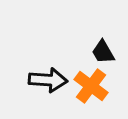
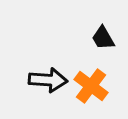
black trapezoid: moved 14 px up
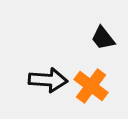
black trapezoid: rotated 8 degrees counterclockwise
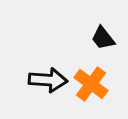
orange cross: moved 2 px up
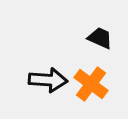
black trapezoid: moved 3 px left; rotated 152 degrees clockwise
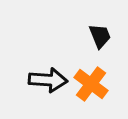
black trapezoid: moved 2 px up; rotated 44 degrees clockwise
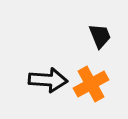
orange cross: rotated 24 degrees clockwise
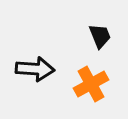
black arrow: moved 13 px left, 11 px up
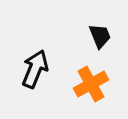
black arrow: rotated 72 degrees counterclockwise
